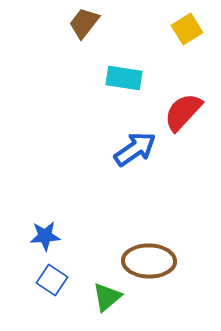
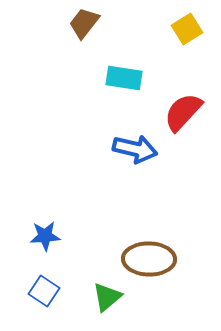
blue arrow: rotated 48 degrees clockwise
brown ellipse: moved 2 px up
blue square: moved 8 px left, 11 px down
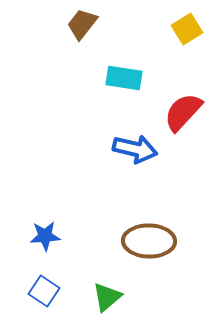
brown trapezoid: moved 2 px left, 1 px down
brown ellipse: moved 18 px up
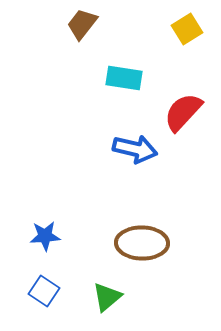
brown ellipse: moved 7 px left, 2 px down
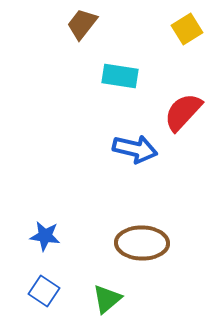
cyan rectangle: moved 4 px left, 2 px up
blue star: rotated 12 degrees clockwise
green triangle: moved 2 px down
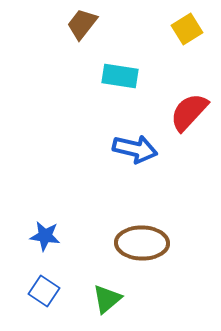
red semicircle: moved 6 px right
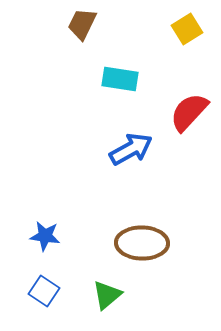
brown trapezoid: rotated 12 degrees counterclockwise
cyan rectangle: moved 3 px down
blue arrow: moved 4 px left; rotated 42 degrees counterclockwise
green triangle: moved 4 px up
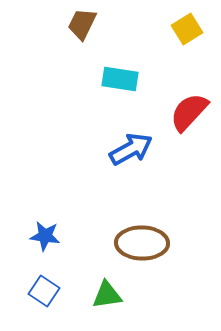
green triangle: rotated 32 degrees clockwise
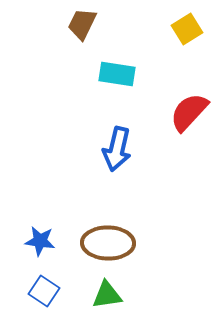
cyan rectangle: moved 3 px left, 5 px up
blue arrow: moved 14 px left; rotated 132 degrees clockwise
blue star: moved 5 px left, 5 px down
brown ellipse: moved 34 px left
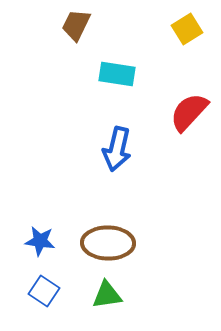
brown trapezoid: moved 6 px left, 1 px down
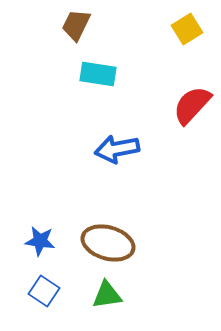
cyan rectangle: moved 19 px left
red semicircle: moved 3 px right, 7 px up
blue arrow: rotated 66 degrees clockwise
brown ellipse: rotated 15 degrees clockwise
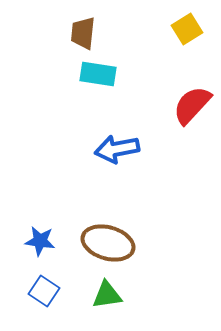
brown trapezoid: moved 7 px right, 8 px down; rotated 20 degrees counterclockwise
